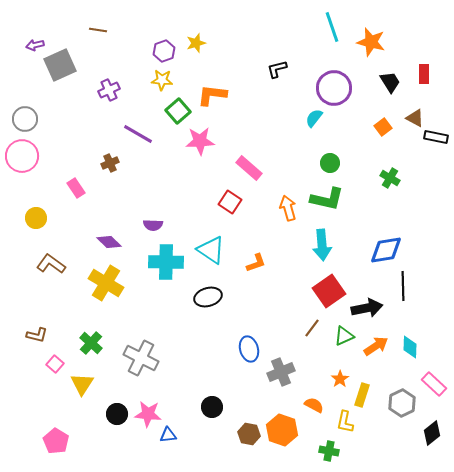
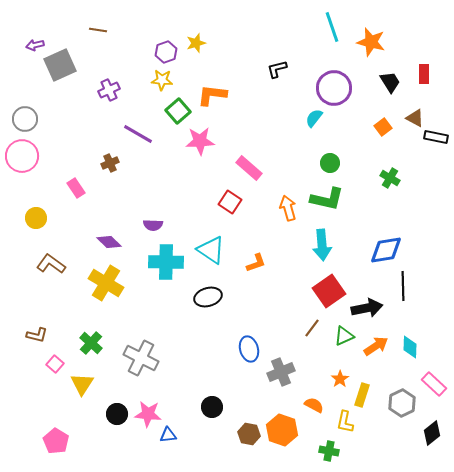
purple hexagon at (164, 51): moved 2 px right, 1 px down
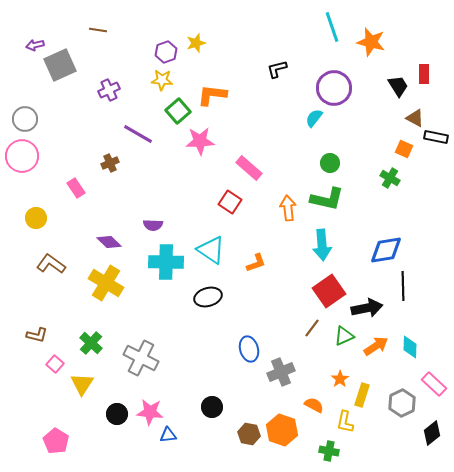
black trapezoid at (390, 82): moved 8 px right, 4 px down
orange square at (383, 127): moved 21 px right, 22 px down; rotated 30 degrees counterclockwise
orange arrow at (288, 208): rotated 10 degrees clockwise
pink star at (148, 414): moved 2 px right, 2 px up
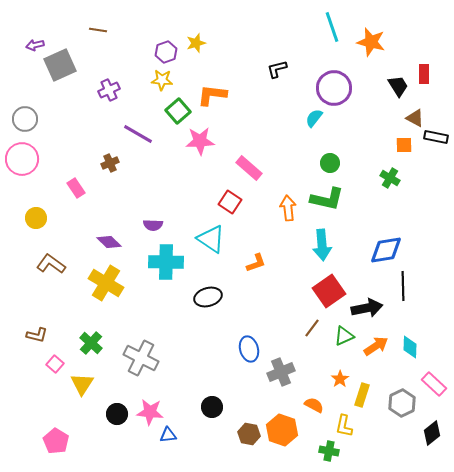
orange square at (404, 149): moved 4 px up; rotated 24 degrees counterclockwise
pink circle at (22, 156): moved 3 px down
cyan triangle at (211, 250): moved 11 px up
yellow L-shape at (345, 422): moved 1 px left, 4 px down
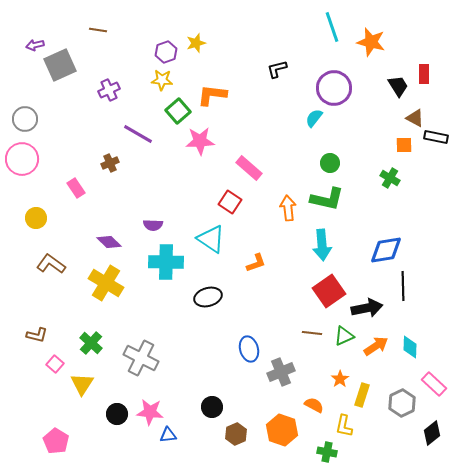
brown line at (312, 328): moved 5 px down; rotated 60 degrees clockwise
brown hexagon at (249, 434): moved 13 px left; rotated 25 degrees clockwise
green cross at (329, 451): moved 2 px left, 1 px down
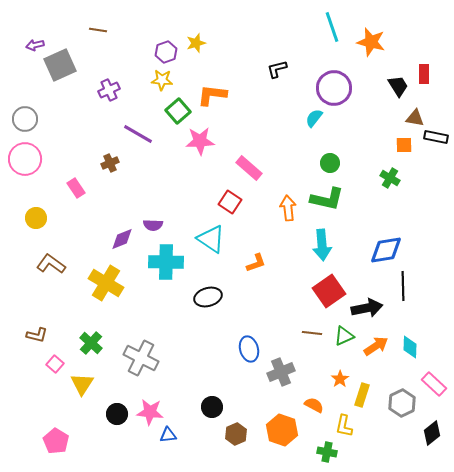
brown triangle at (415, 118): rotated 18 degrees counterclockwise
pink circle at (22, 159): moved 3 px right
purple diamond at (109, 242): moved 13 px right, 3 px up; rotated 65 degrees counterclockwise
